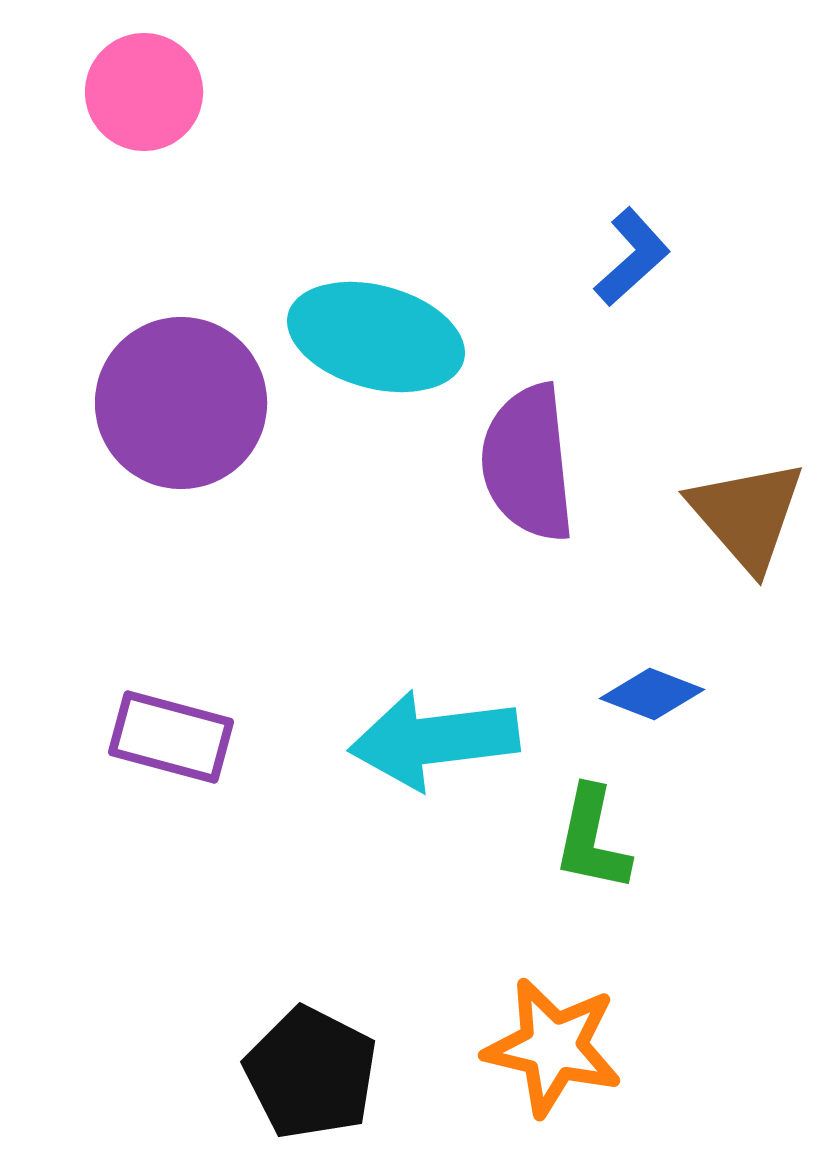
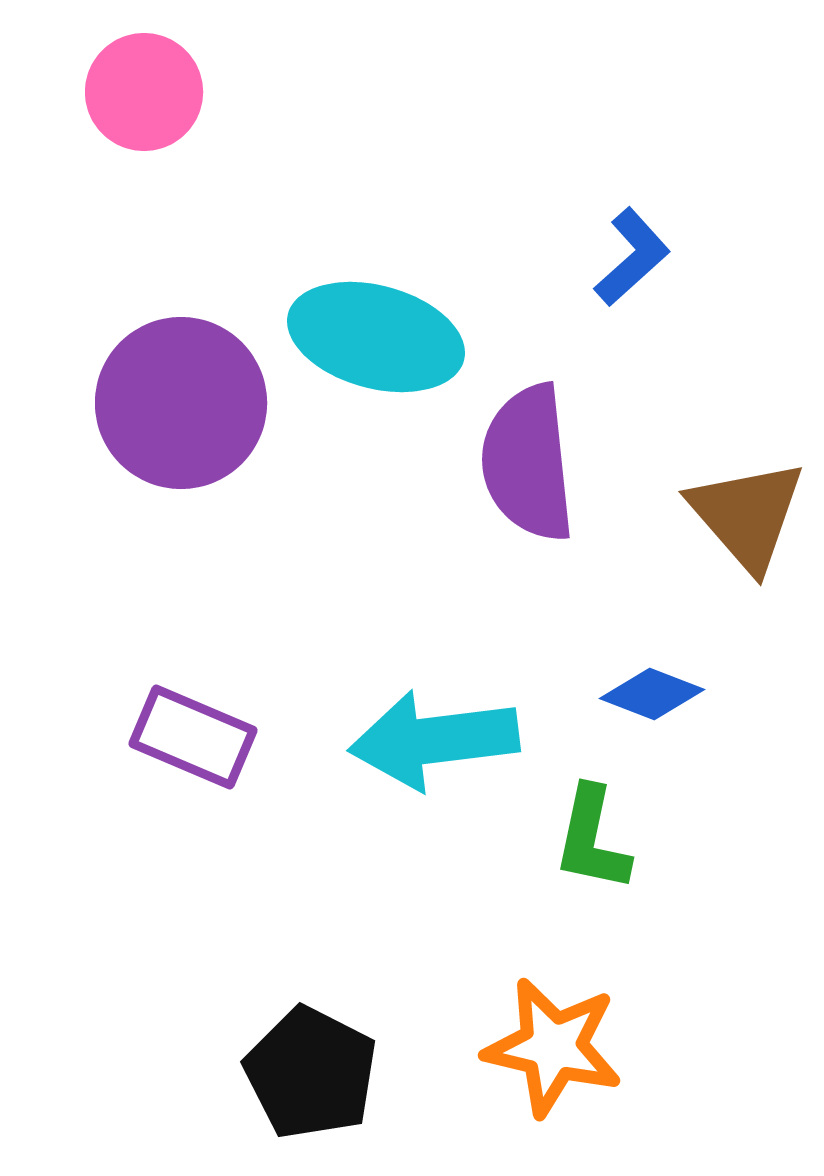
purple rectangle: moved 22 px right; rotated 8 degrees clockwise
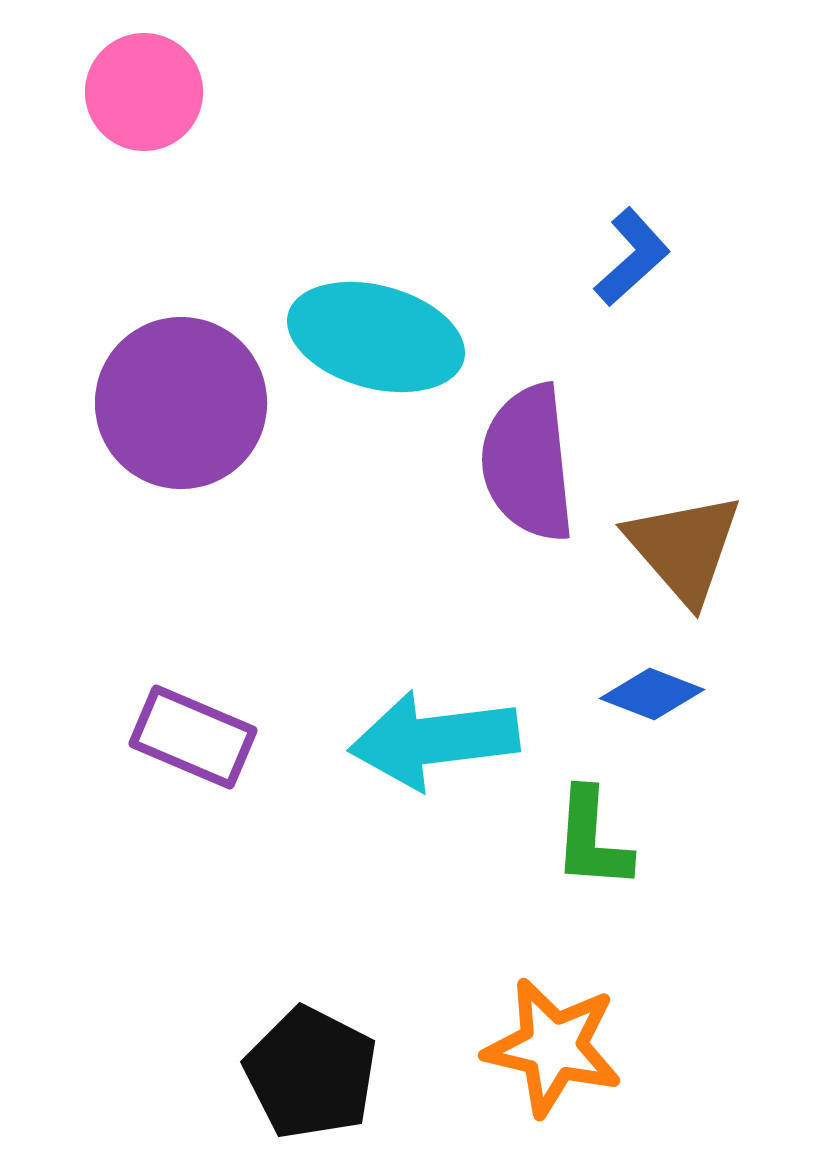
brown triangle: moved 63 px left, 33 px down
green L-shape: rotated 8 degrees counterclockwise
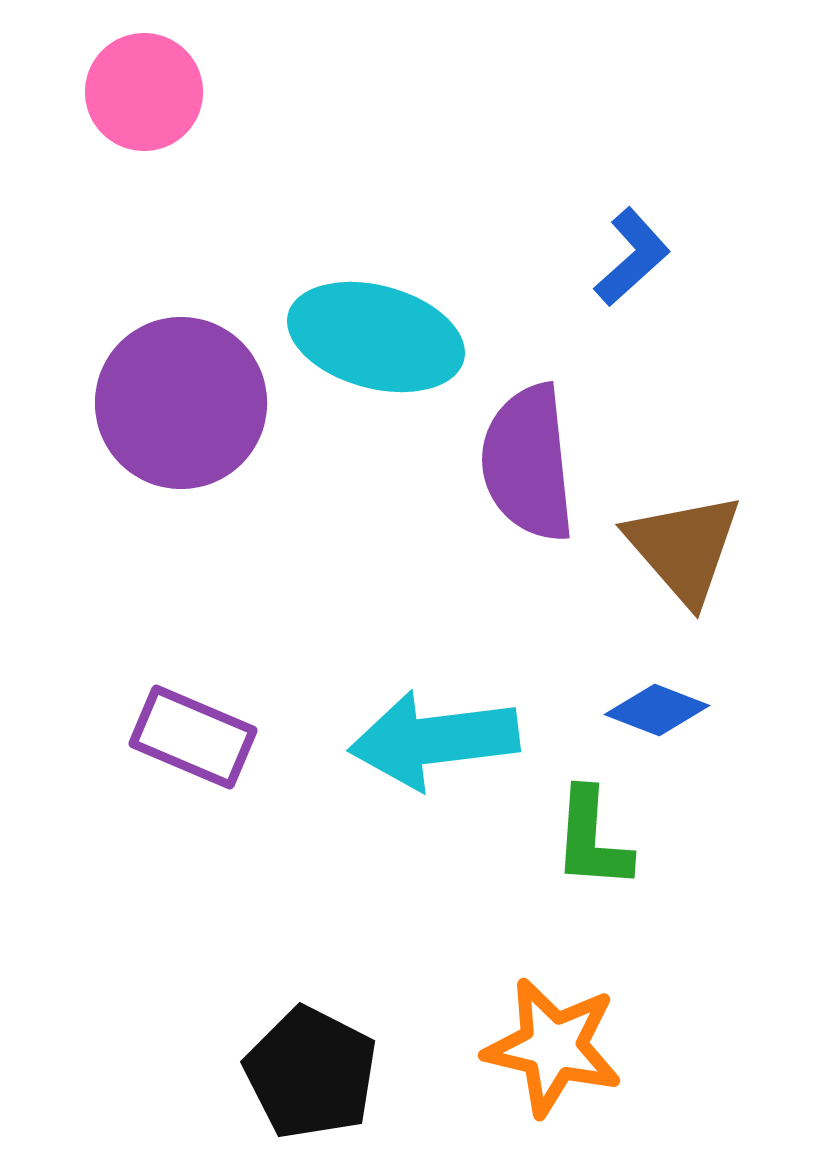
blue diamond: moved 5 px right, 16 px down
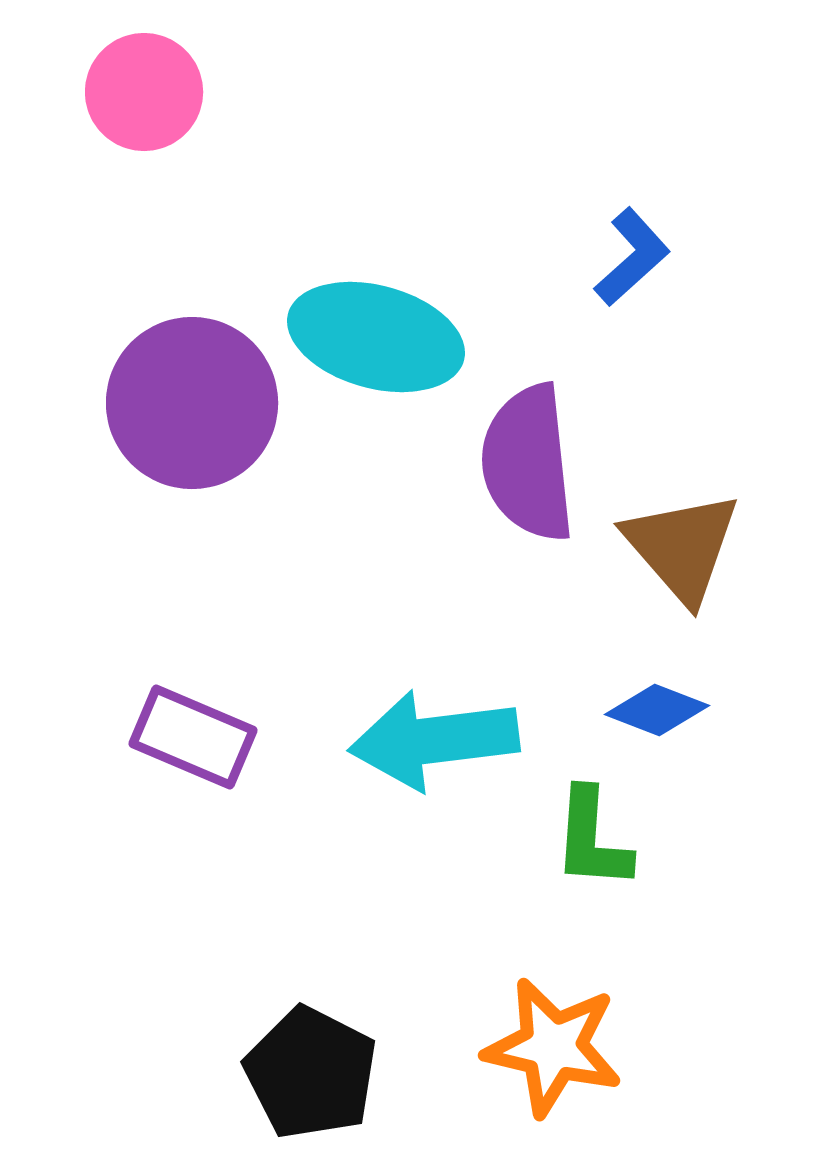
purple circle: moved 11 px right
brown triangle: moved 2 px left, 1 px up
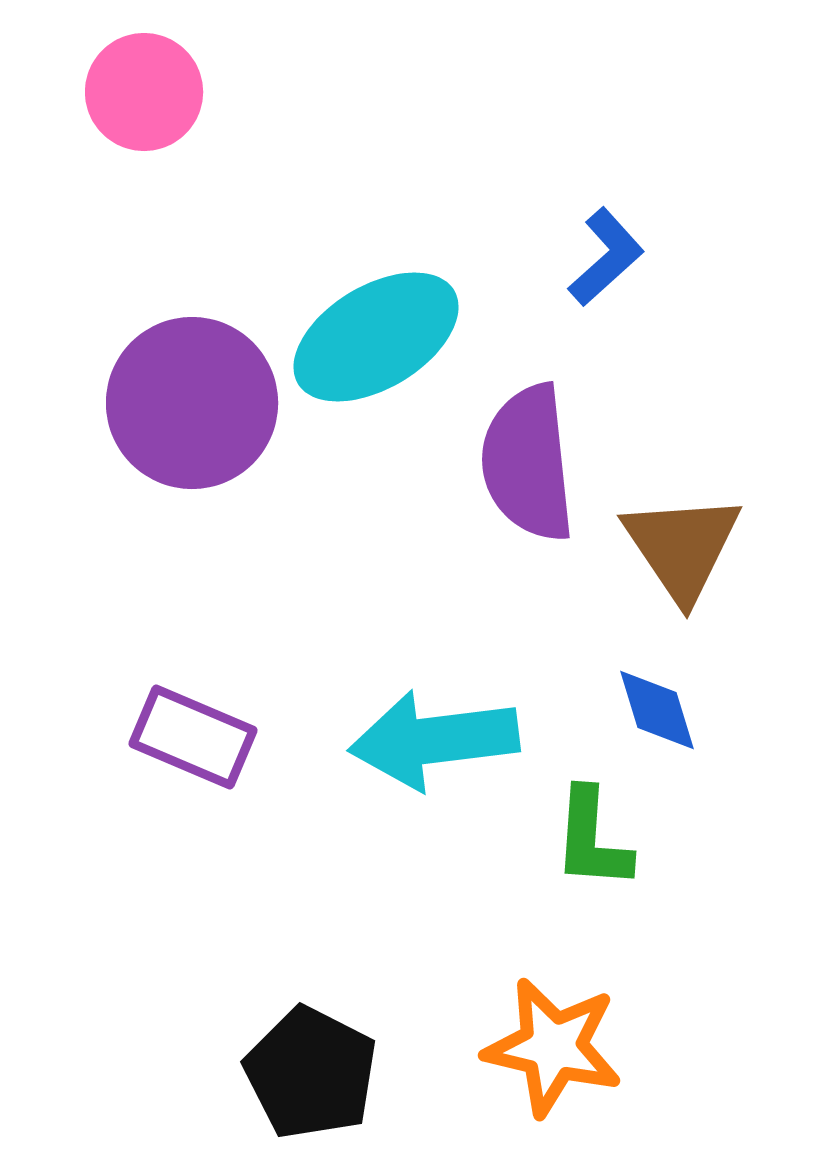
blue L-shape: moved 26 px left
cyan ellipse: rotated 46 degrees counterclockwise
brown triangle: rotated 7 degrees clockwise
blue diamond: rotated 52 degrees clockwise
